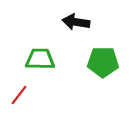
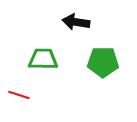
green trapezoid: moved 3 px right
red line: rotated 70 degrees clockwise
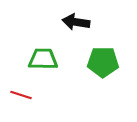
red line: moved 2 px right
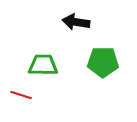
green trapezoid: moved 6 px down
